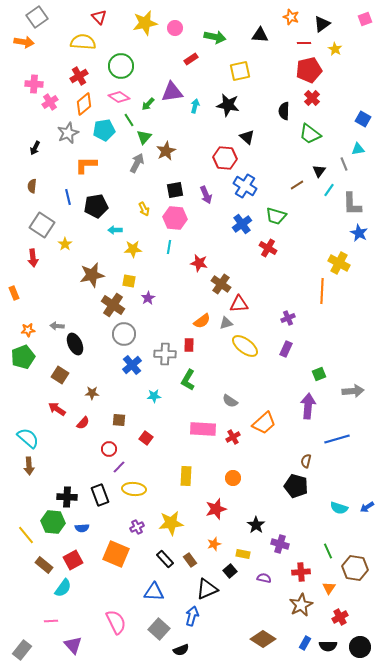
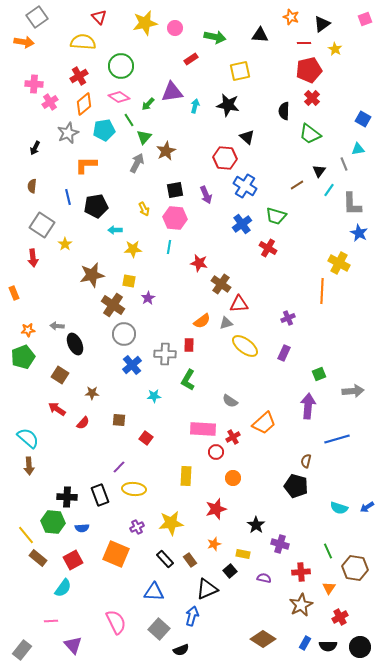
purple rectangle at (286, 349): moved 2 px left, 4 px down
red circle at (109, 449): moved 107 px right, 3 px down
brown rectangle at (44, 565): moved 6 px left, 7 px up
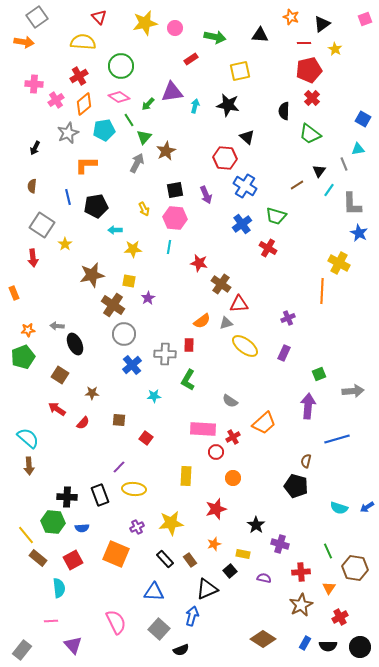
pink cross at (50, 102): moved 6 px right, 2 px up
cyan semicircle at (63, 588): moved 4 px left; rotated 42 degrees counterclockwise
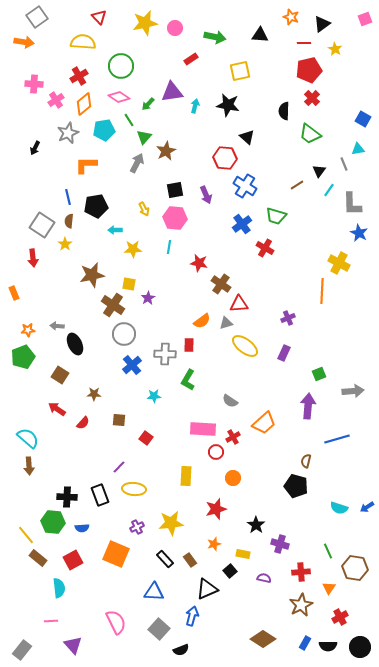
brown semicircle at (32, 186): moved 37 px right, 35 px down
red cross at (268, 248): moved 3 px left
yellow square at (129, 281): moved 3 px down
brown star at (92, 393): moved 2 px right, 1 px down
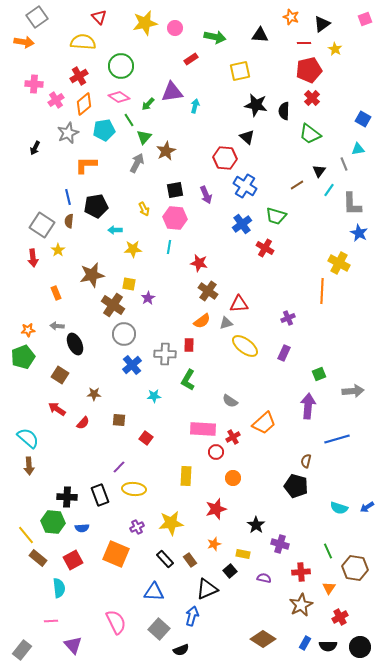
black star at (228, 105): moved 28 px right
yellow star at (65, 244): moved 7 px left, 6 px down
brown cross at (221, 284): moved 13 px left, 7 px down
orange rectangle at (14, 293): moved 42 px right
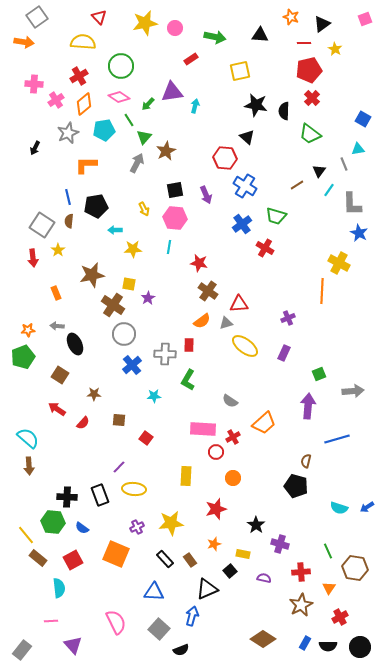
blue semicircle at (82, 528): rotated 40 degrees clockwise
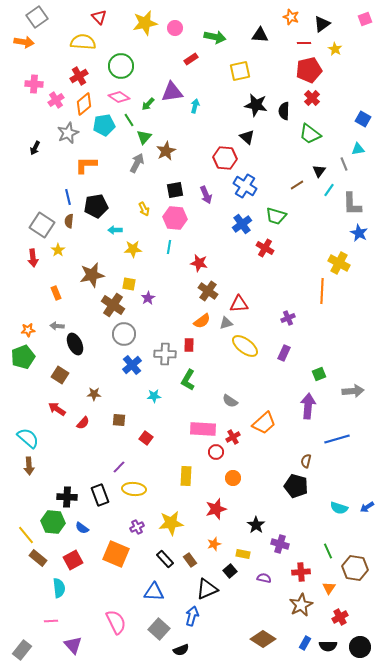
cyan pentagon at (104, 130): moved 5 px up
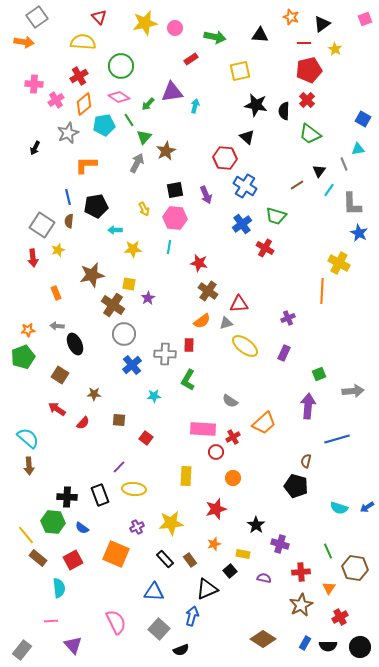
red cross at (312, 98): moved 5 px left, 2 px down
yellow star at (58, 250): rotated 16 degrees clockwise
